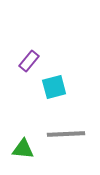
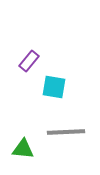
cyan square: rotated 25 degrees clockwise
gray line: moved 2 px up
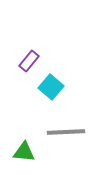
cyan square: moved 3 px left; rotated 30 degrees clockwise
green triangle: moved 1 px right, 3 px down
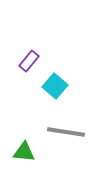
cyan square: moved 4 px right, 1 px up
gray line: rotated 12 degrees clockwise
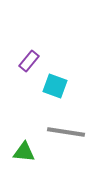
cyan square: rotated 20 degrees counterclockwise
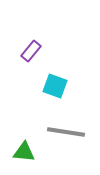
purple rectangle: moved 2 px right, 10 px up
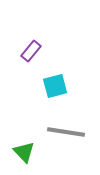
cyan square: rotated 35 degrees counterclockwise
green triangle: rotated 40 degrees clockwise
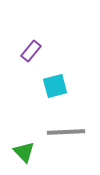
gray line: rotated 12 degrees counterclockwise
